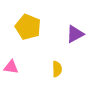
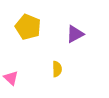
pink triangle: moved 11 px down; rotated 35 degrees clockwise
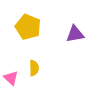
purple triangle: rotated 18 degrees clockwise
yellow semicircle: moved 23 px left, 1 px up
